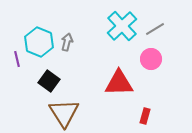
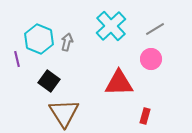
cyan cross: moved 11 px left
cyan hexagon: moved 3 px up
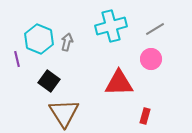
cyan cross: rotated 28 degrees clockwise
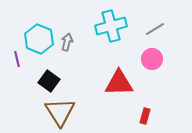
pink circle: moved 1 px right
brown triangle: moved 4 px left, 1 px up
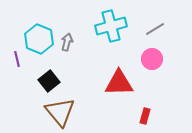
black square: rotated 15 degrees clockwise
brown triangle: rotated 8 degrees counterclockwise
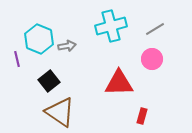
gray arrow: moved 4 px down; rotated 66 degrees clockwise
brown triangle: rotated 16 degrees counterclockwise
red rectangle: moved 3 px left
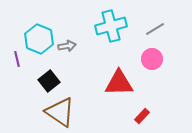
red rectangle: rotated 28 degrees clockwise
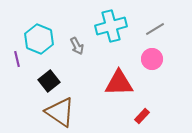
gray arrow: moved 10 px right; rotated 72 degrees clockwise
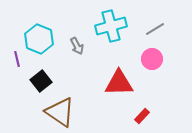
black square: moved 8 px left
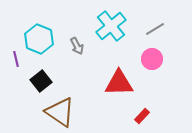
cyan cross: rotated 24 degrees counterclockwise
purple line: moved 1 px left
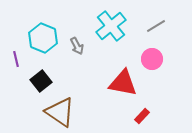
gray line: moved 1 px right, 3 px up
cyan hexagon: moved 4 px right, 1 px up
red triangle: moved 4 px right; rotated 12 degrees clockwise
